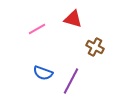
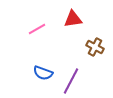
red triangle: rotated 24 degrees counterclockwise
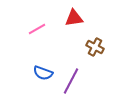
red triangle: moved 1 px right, 1 px up
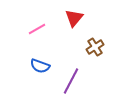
red triangle: rotated 42 degrees counterclockwise
brown cross: rotated 30 degrees clockwise
blue semicircle: moved 3 px left, 7 px up
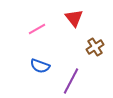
red triangle: rotated 18 degrees counterclockwise
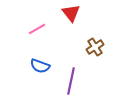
red triangle: moved 3 px left, 5 px up
purple line: rotated 16 degrees counterclockwise
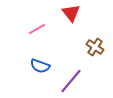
brown cross: rotated 24 degrees counterclockwise
purple line: rotated 28 degrees clockwise
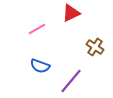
red triangle: rotated 42 degrees clockwise
